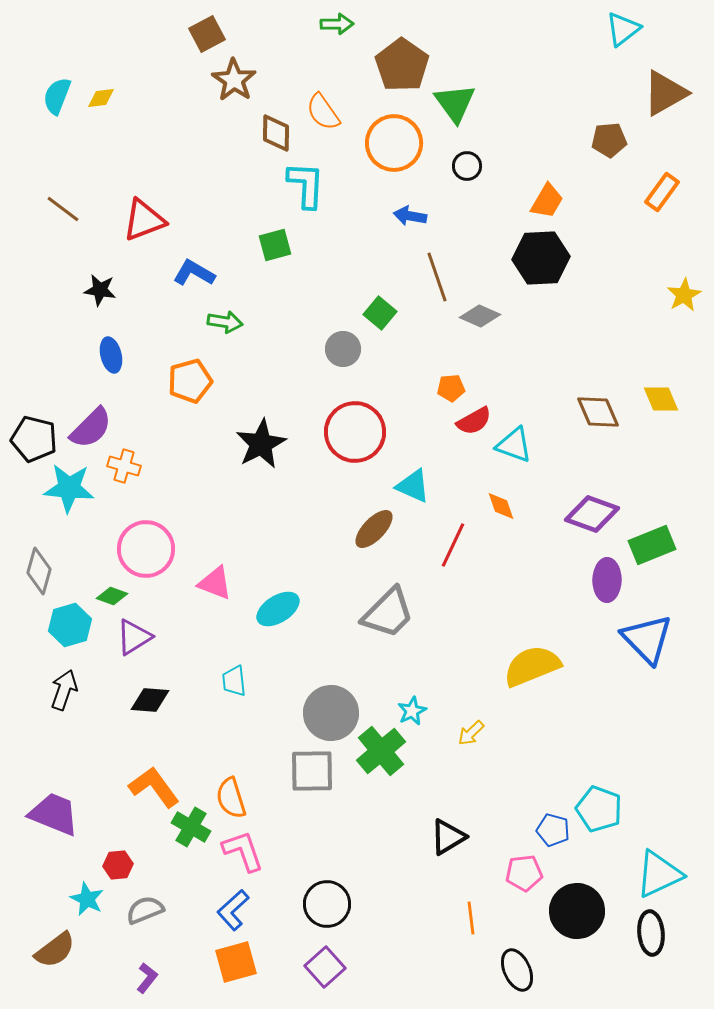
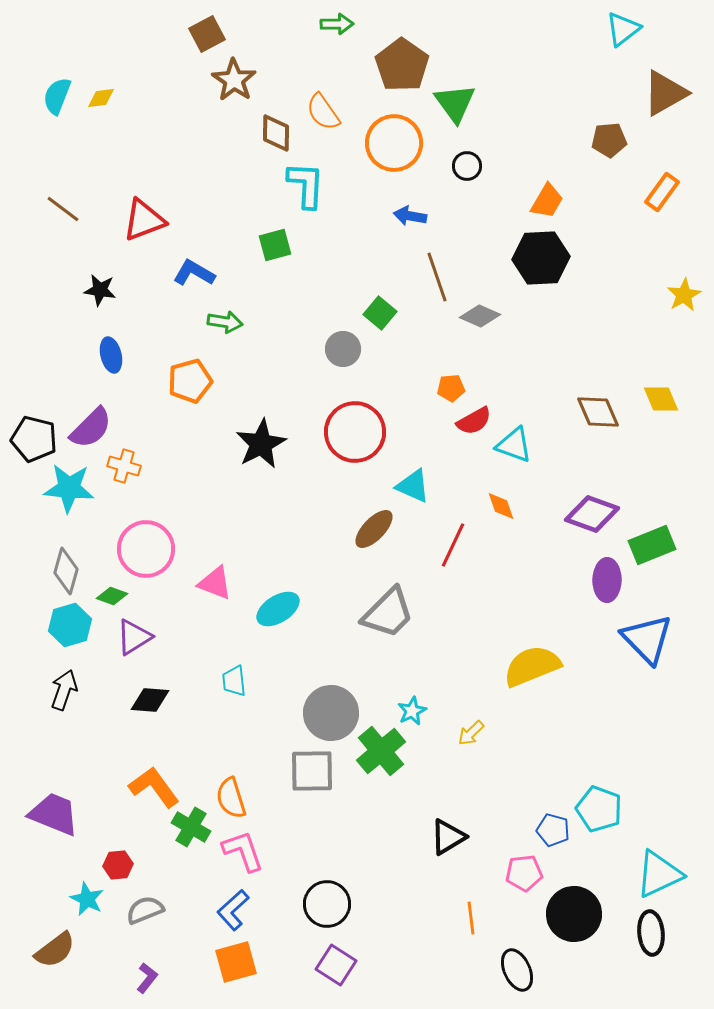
gray diamond at (39, 571): moved 27 px right
black circle at (577, 911): moved 3 px left, 3 px down
purple square at (325, 967): moved 11 px right, 2 px up; rotated 15 degrees counterclockwise
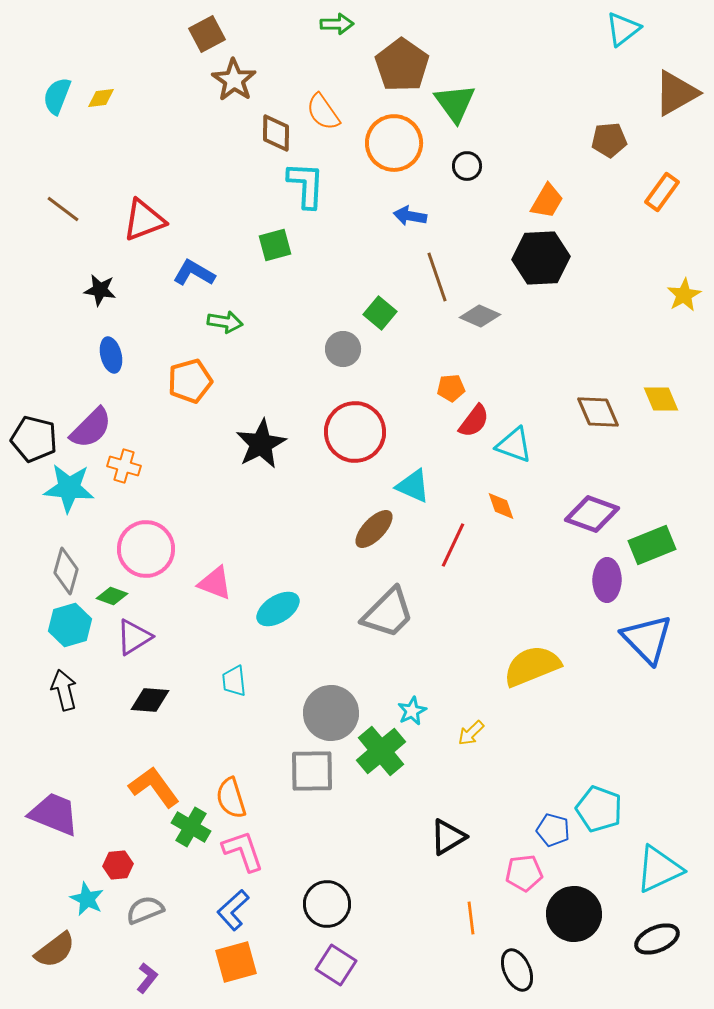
brown triangle at (665, 93): moved 11 px right
red semicircle at (474, 421): rotated 24 degrees counterclockwise
black arrow at (64, 690): rotated 33 degrees counterclockwise
cyan triangle at (659, 874): moved 5 px up
black ellipse at (651, 933): moved 6 px right, 6 px down; rotated 72 degrees clockwise
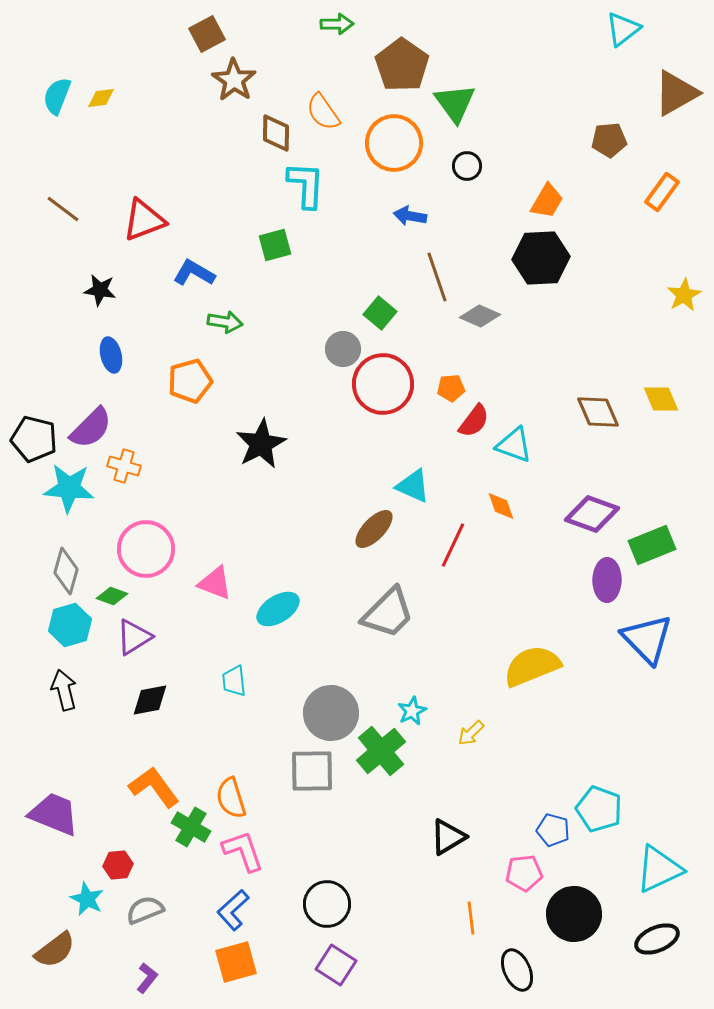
red circle at (355, 432): moved 28 px right, 48 px up
black diamond at (150, 700): rotated 15 degrees counterclockwise
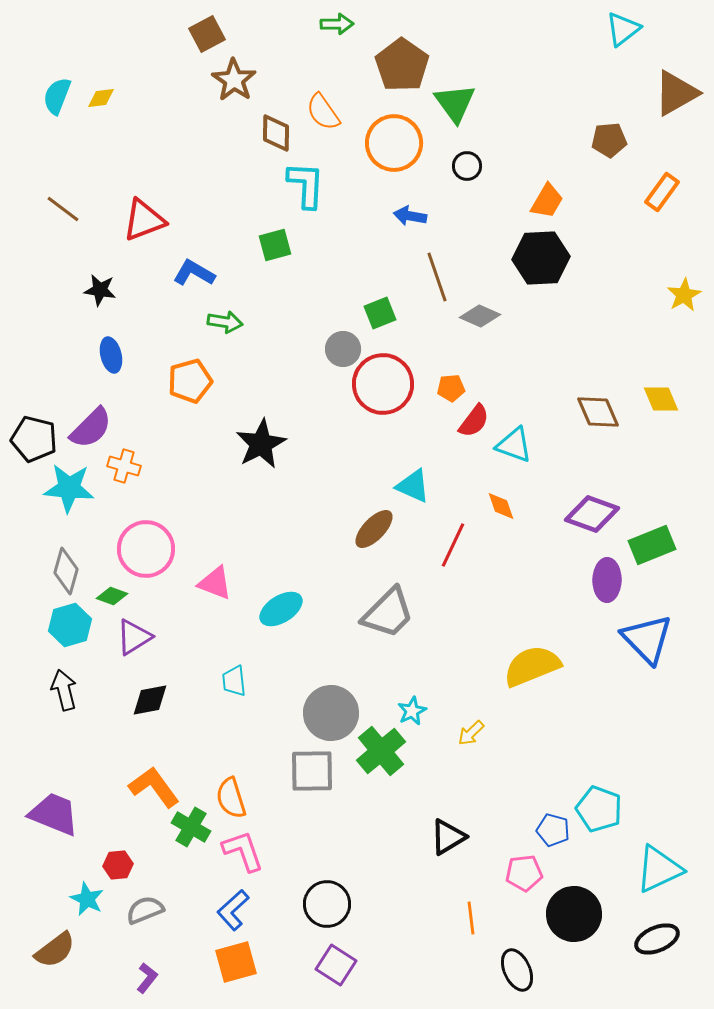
green square at (380, 313): rotated 28 degrees clockwise
cyan ellipse at (278, 609): moved 3 px right
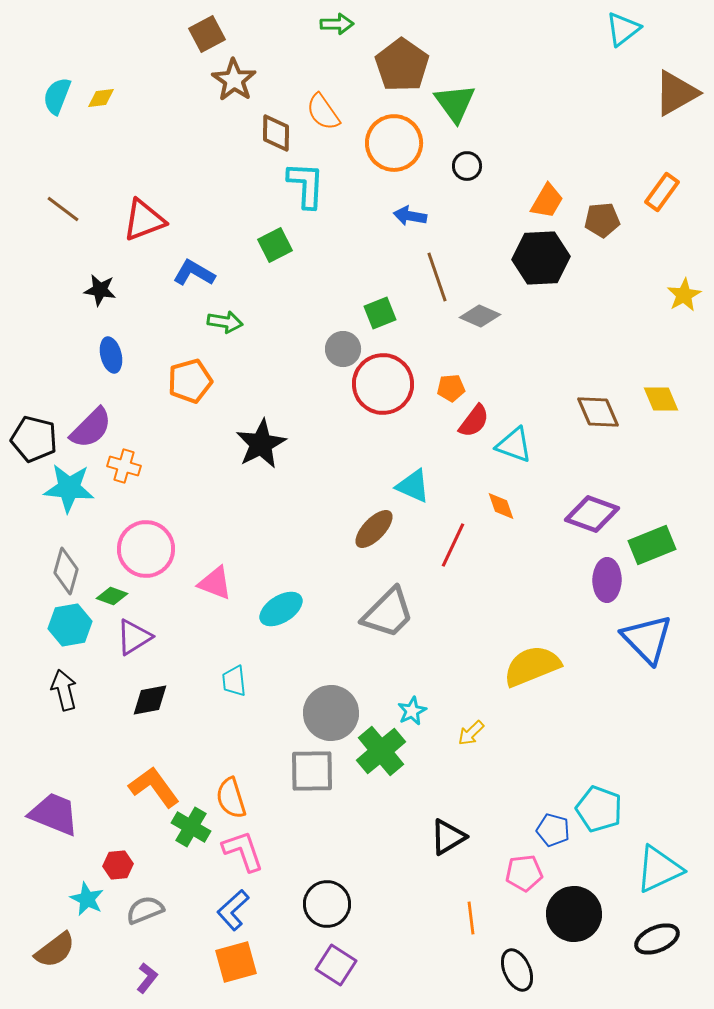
brown pentagon at (609, 140): moved 7 px left, 80 px down
green square at (275, 245): rotated 12 degrees counterclockwise
cyan hexagon at (70, 625): rotated 6 degrees clockwise
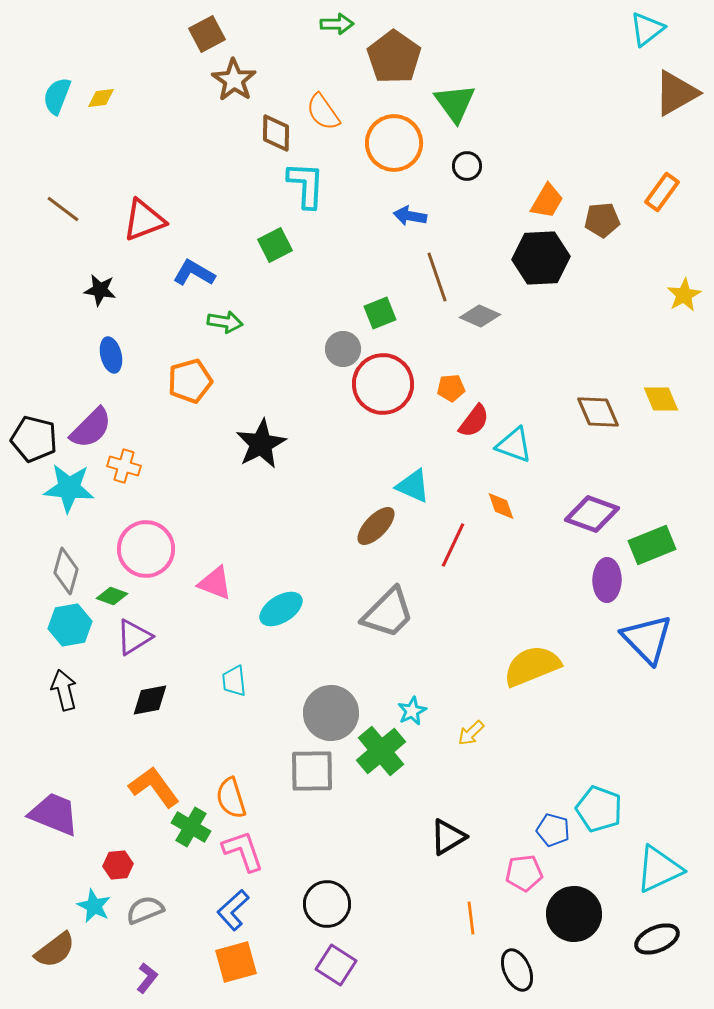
cyan triangle at (623, 29): moved 24 px right
brown pentagon at (402, 65): moved 8 px left, 8 px up
brown ellipse at (374, 529): moved 2 px right, 3 px up
cyan star at (87, 899): moved 7 px right, 7 px down
